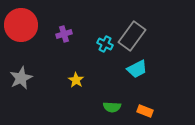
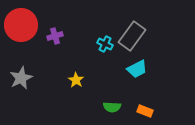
purple cross: moved 9 px left, 2 px down
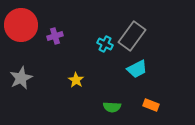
orange rectangle: moved 6 px right, 6 px up
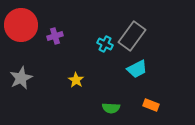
green semicircle: moved 1 px left, 1 px down
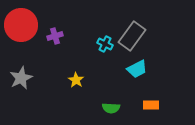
orange rectangle: rotated 21 degrees counterclockwise
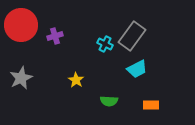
green semicircle: moved 2 px left, 7 px up
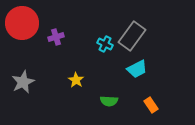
red circle: moved 1 px right, 2 px up
purple cross: moved 1 px right, 1 px down
gray star: moved 2 px right, 4 px down
orange rectangle: rotated 56 degrees clockwise
